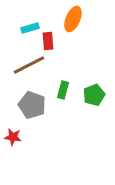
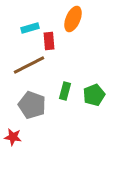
red rectangle: moved 1 px right
green rectangle: moved 2 px right, 1 px down
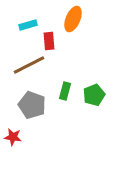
cyan rectangle: moved 2 px left, 3 px up
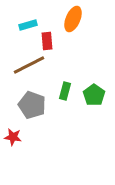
red rectangle: moved 2 px left
green pentagon: rotated 15 degrees counterclockwise
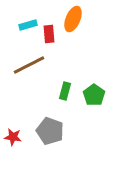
red rectangle: moved 2 px right, 7 px up
gray pentagon: moved 18 px right, 26 px down
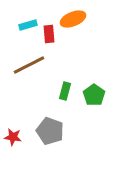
orange ellipse: rotated 45 degrees clockwise
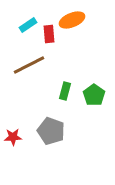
orange ellipse: moved 1 px left, 1 px down
cyan rectangle: rotated 18 degrees counterclockwise
gray pentagon: moved 1 px right
red star: rotated 12 degrees counterclockwise
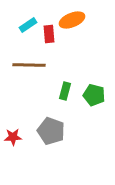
brown line: rotated 28 degrees clockwise
green pentagon: rotated 20 degrees counterclockwise
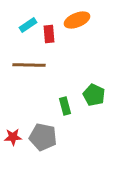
orange ellipse: moved 5 px right
green rectangle: moved 15 px down; rotated 30 degrees counterclockwise
green pentagon: rotated 10 degrees clockwise
gray pentagon: moved 8 px left, 6 px down; rotated 8 degrees counterclockwise
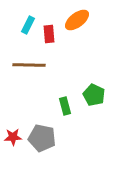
orange ellipse: rotated 15 degrees counterclockwise
cyan rectangle: rotated 30 degrees counterclockwise
gray pentagon: moved 1 px left, 1 px down
